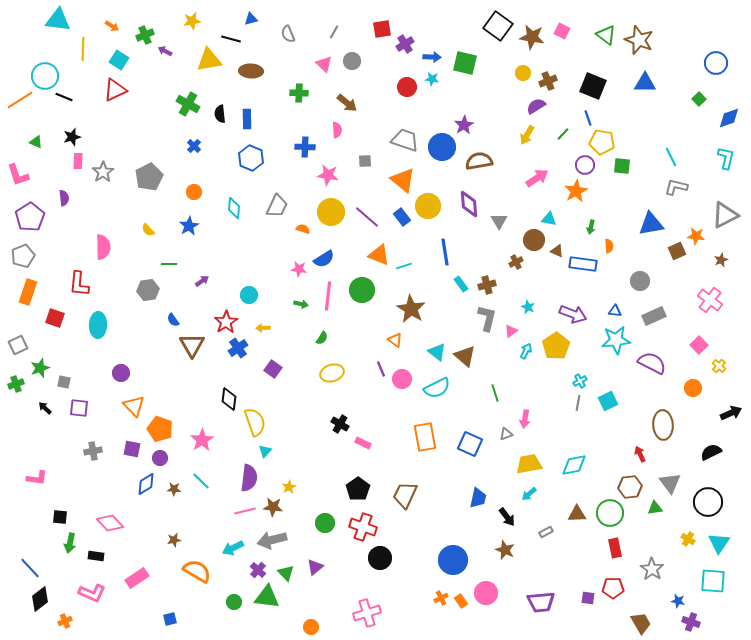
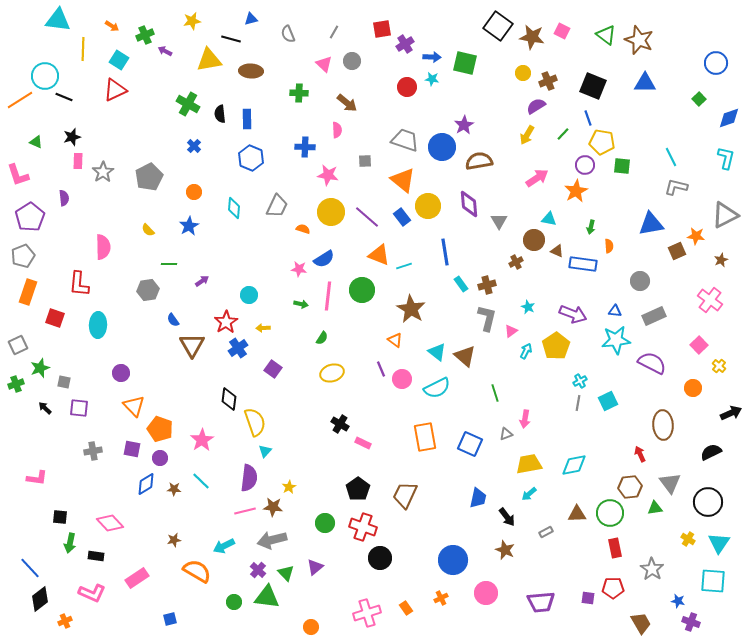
cyan arrow at (233, 548): moved 9 px left, 2 px up
orange rectangle at (461, 601): moved 55 px left, 7 px down
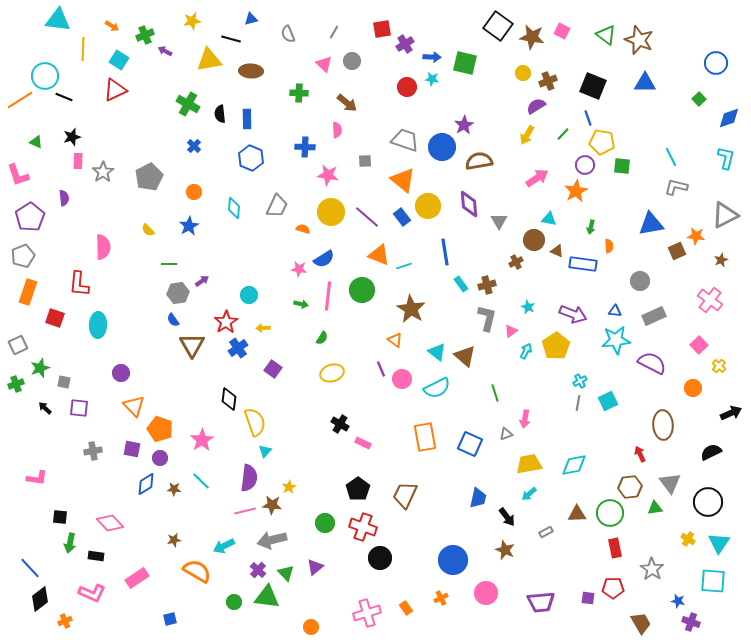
gray hexagon at (148, 290): moved 30 px right, 3 px down
brown star at (273, 507): moved 1 px left, 2 px up
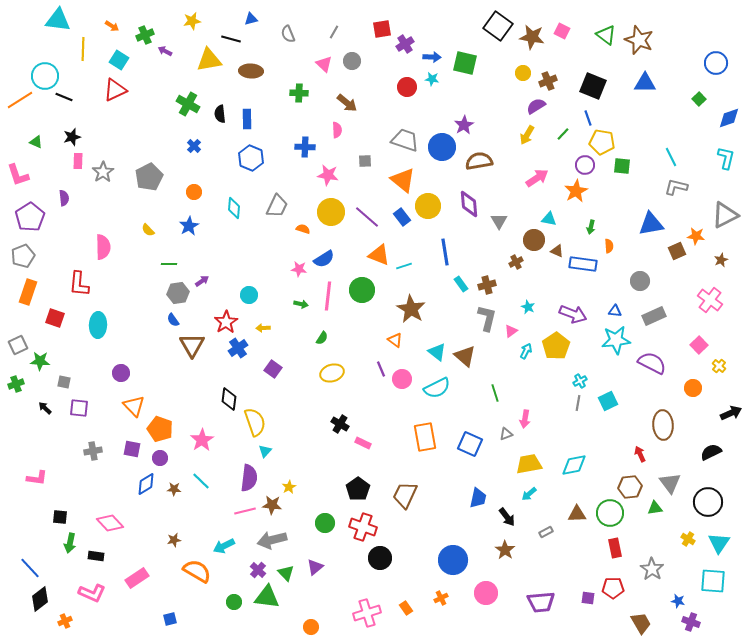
green star at (40, 368): moved 7 px up; rotated 24 degrees clockwise
brown star at (505, 550): rotated 12 degrees clockwise
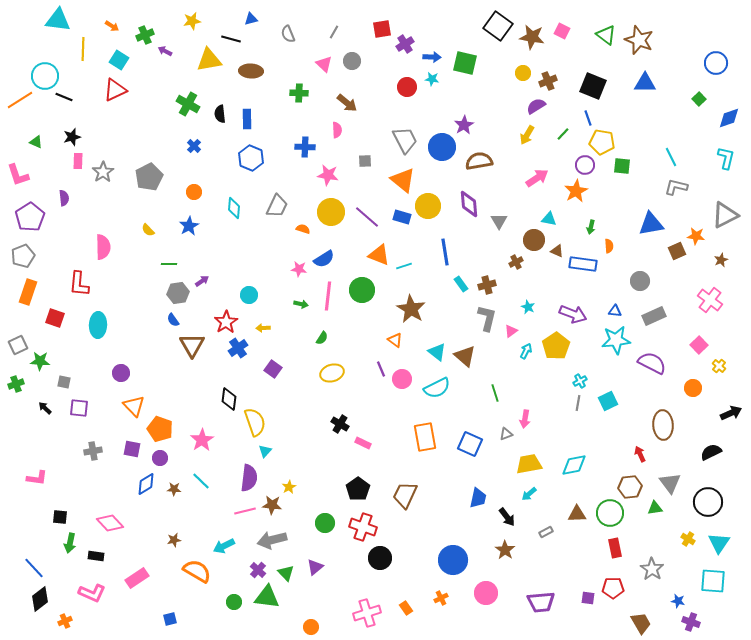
gray trapezoid at (405, 140): rotated 44 degrees clockwise
blue rectangle at (402, 217): rotated 36 degrees counterclockwise
blue line at (30, 568): moved 4 px right
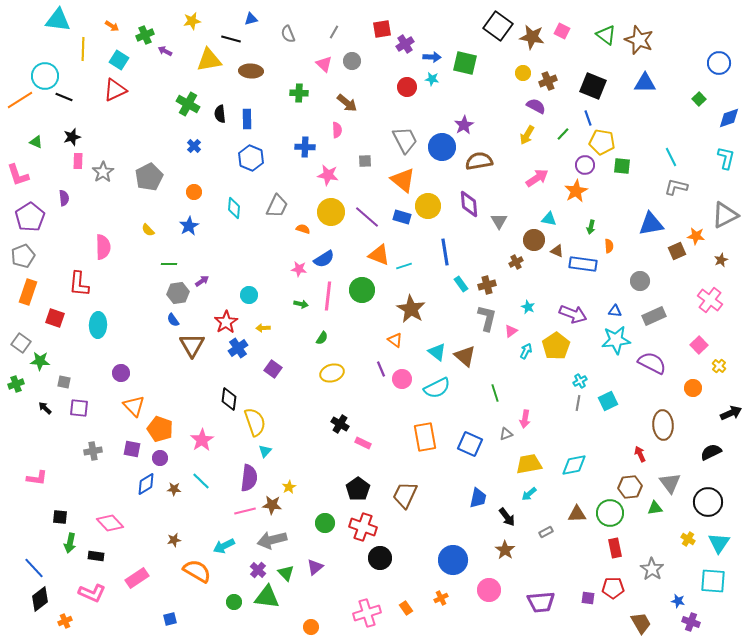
blue circle at (716, 63): moved 3 px right
purple semicircle at (536, 106): rotated 60 degrees clockwise
gray square at (18, 345): moved 3 px right, 2 px up; rotated 30 degrees counterclockwise
pink circle at (486, 593): moved 3 px right, 3 px up
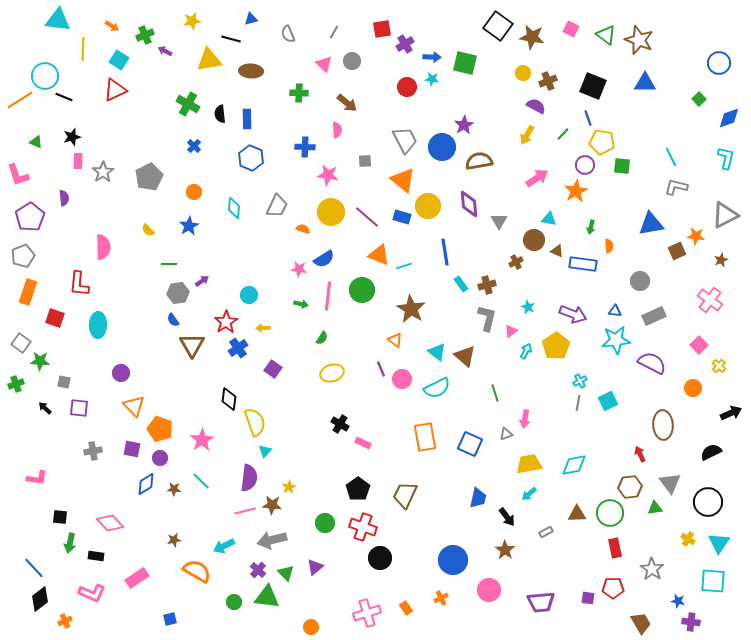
pink square at (562, 31): moved 9 px right, 2 px up
purple cross at (691, 622): rotated 12 degrees counterclockwise
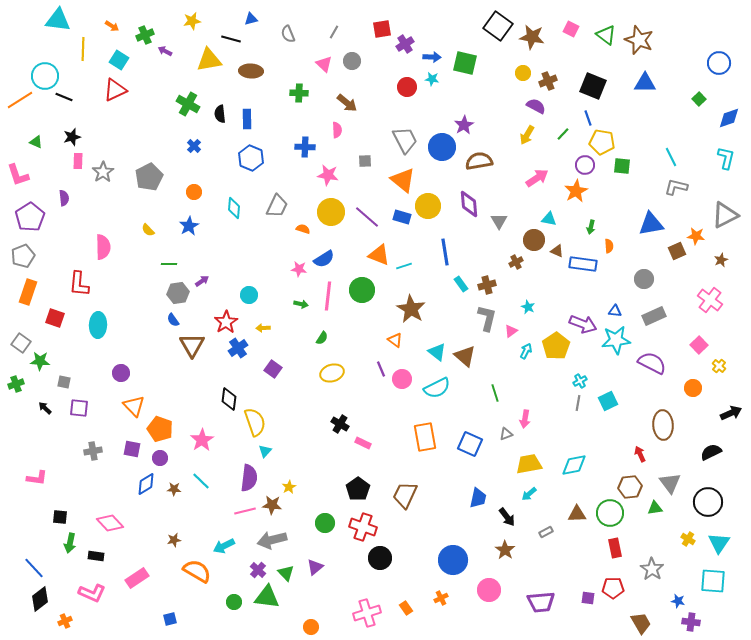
gray circle at (640, 281): moved 4 px right, 2 px up
purple arrow at (573, 314): moved 10 px right, 10 px down
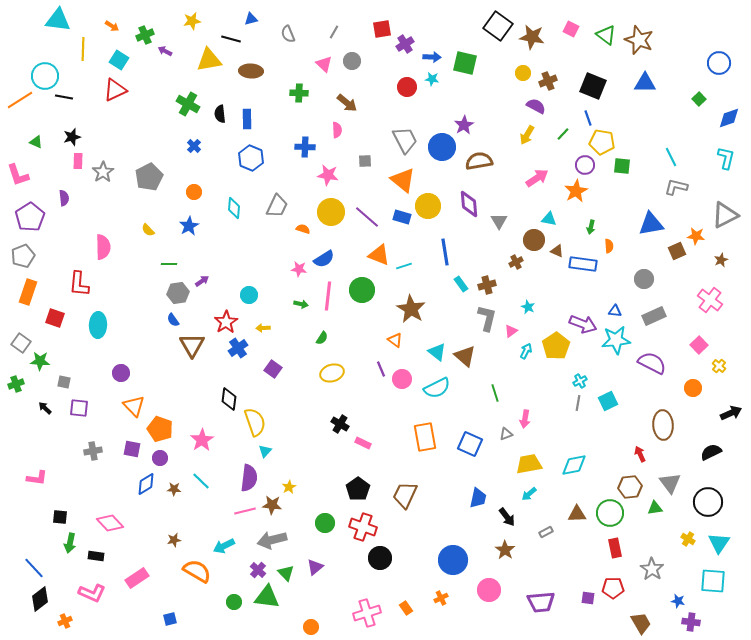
black line at (64, 97): rotated 12 degrees counterclockwise
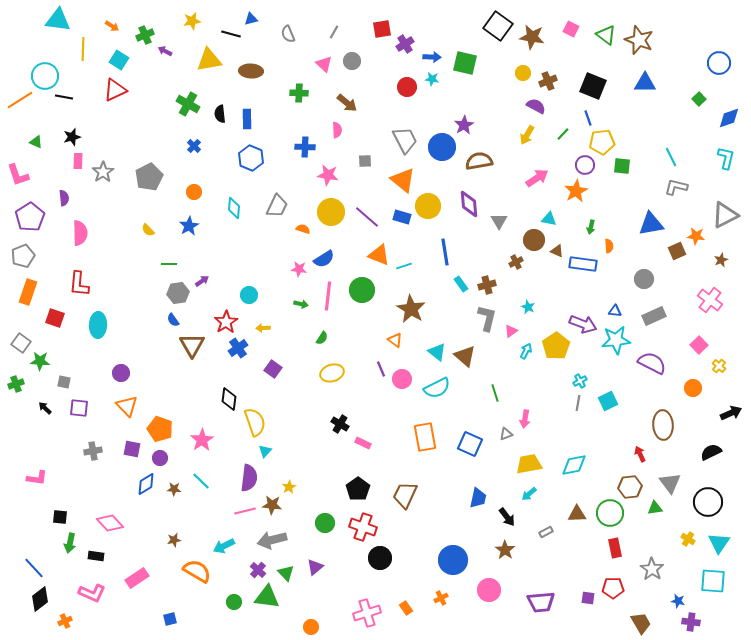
black line at (231, 39): moved 5 px up
yellow pentagon at (602, 142): rotated 15 degrees counterclockwise
pink semicircle at (103, 247): moved 23 px left, 14 px up
orange triangle at (134, 406): moved 7 px left
